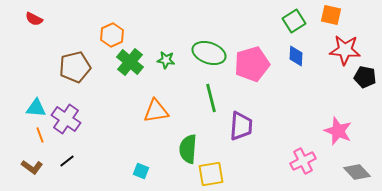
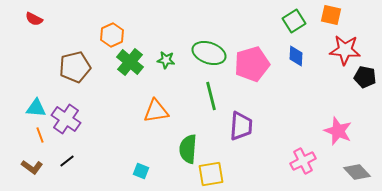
green line: moved 2 px up
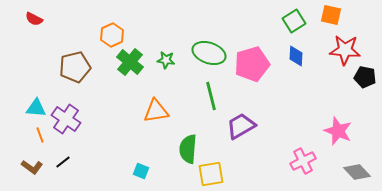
purple trapezoid: rotated 124 degrees counterclockwise
black line: moved 4 px left, 1 px down
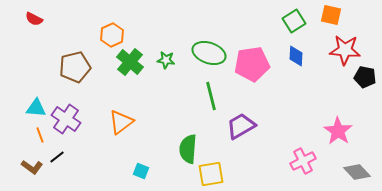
pink pentagon: rotated 8 degrees clockwise
orange triangle: moved 35 px left, 11 px down; rotated 28 degrees counterclockwise
pink star: rotated 12 degrees clockwise
black line: moved 6 px left, 5 px up
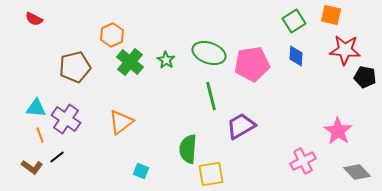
green star: rotated 24 degrees clockwise
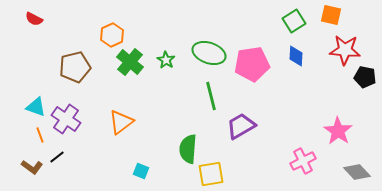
cyan triangle: moved 1 px up; rotated 15 degrees clockwise
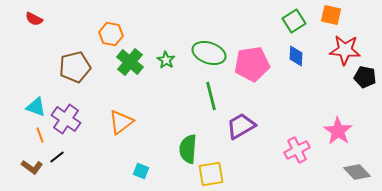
orange hexagon: moved 1 px left, 1 px up; rotated 25 degrees counterclockwise
pink cross: moved 6 px left, 11 px up
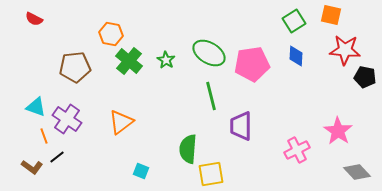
green ellipse: rotated 12 degrees clockwise
green cross: moved 1 px left, 1 px up
brown pentagon: rotated 8 degrees clockwise
purple cross: moved 1 px right
purple trapezoid: rotated 60 degrees counterclockwise
orange line: moved 4 px right, 1 px down
